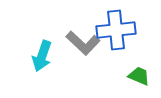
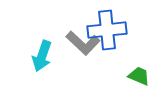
blue cross: moved 9 px left
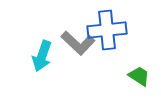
gray L-shape: moved 5 px left
green trapezoid: rotated 10 degrees clockwise
